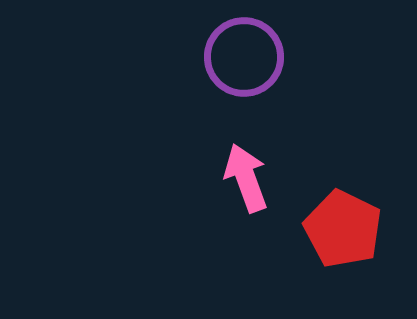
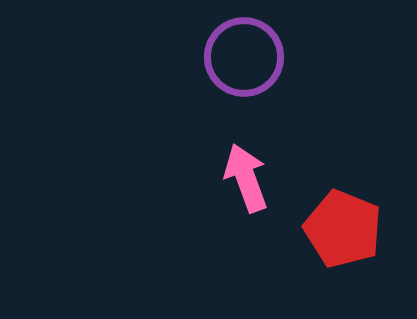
red pentagon: rotated 4 degrees counterclockwise
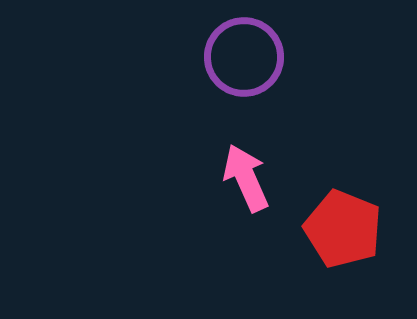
pink arrow: rotated 4 degrees counterclockwise
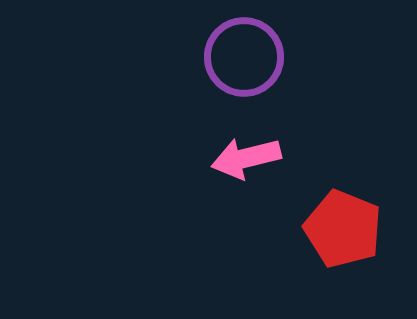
pink arrow: moved 20 px up; rotated 80 degrees counterclockwise
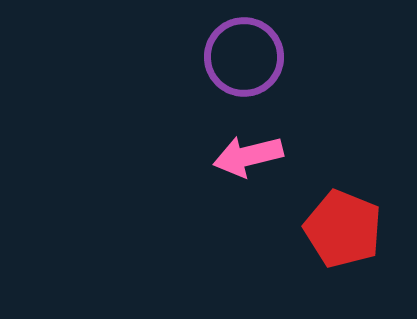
pink arrow: moved 2 px right, 2 px up
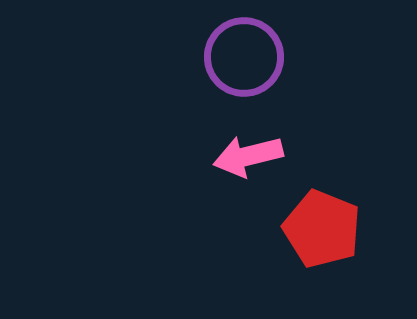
red pentagon: moved 21 px left
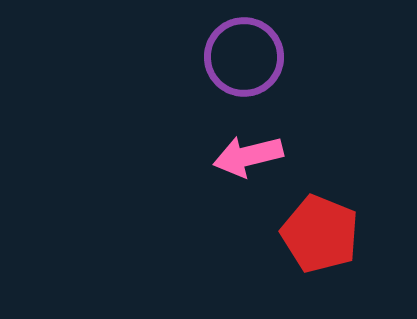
red pentagon: moved 2 px left, 5 px down
